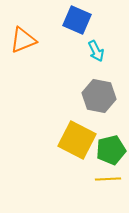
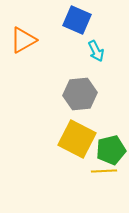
orange triangle: rotated 8 degrees counterclockwise
gray hexagon: moved 19 px left, 2 px up; rotated 16 degrees counterclockwise
yellow square: moved 1 px up
yellow line: moved 4 px left, 8 px up
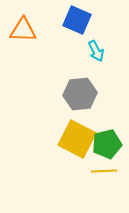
orange triangle: moved 10 px up; rotated 32 degrees clockwise
green pentagon: moved 4 px left, 6 px up
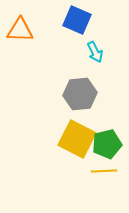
orange triangle: moved 3 px left
cyan arrow: moved 1 px left, 1 px down
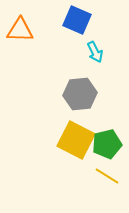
yellow square: moved 1 px left, 1 px down
yellow line: moved 3 px right, 5 px down; rotated 35 degrees clockwise
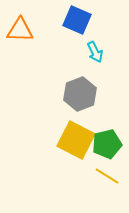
gray hexagon: rotated 16 degrees counterclockwise
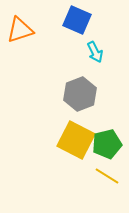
orange triangle: rotated 20 degrees counterclockwise
